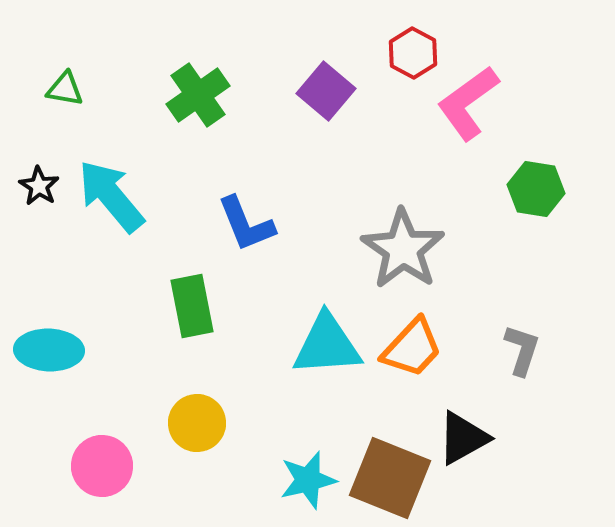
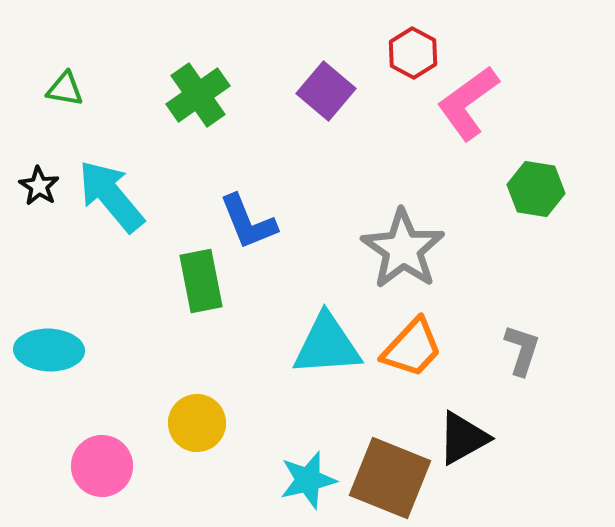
blue L-shape: moved 2 px right, 2 px up
green rectangle: moved 9 px right, 25 px up
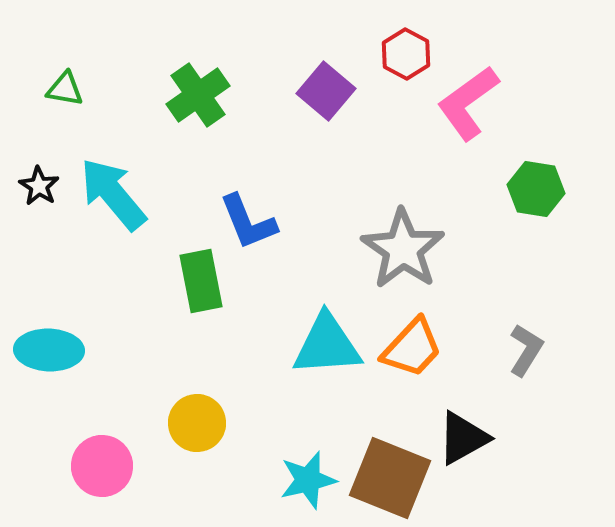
red hexagon: moved 7 px left, 1 px down
cyan arrow: moved 2 px right, 2 px up
gray L-shape: moved 4 px right; rotated 14 degrees clockwise
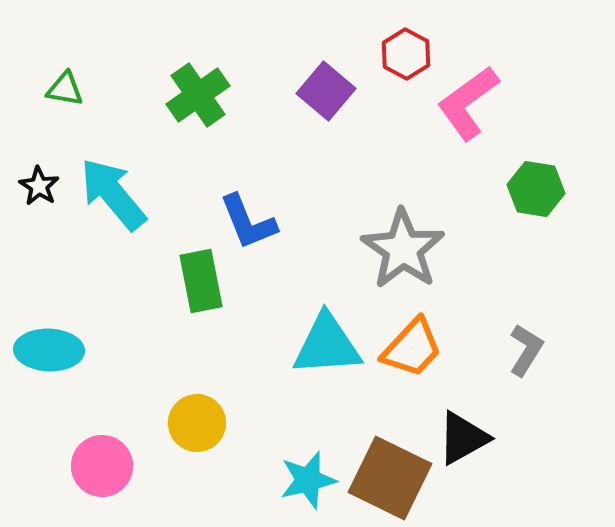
brown square: rotated 4 degrees clockwise
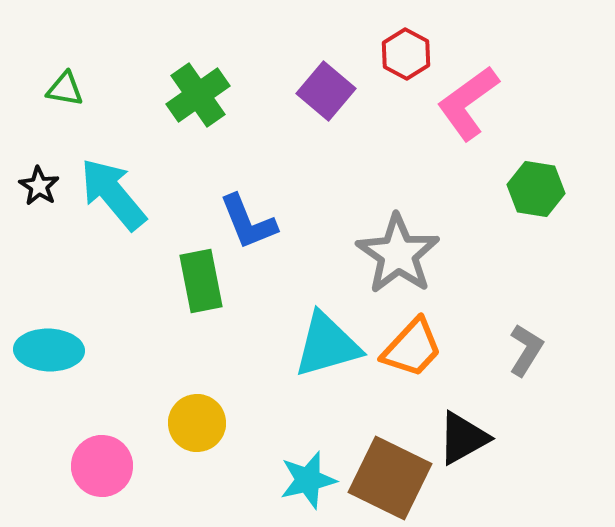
gray star: moved 5 px left, 5 px down
cyan triangle: rotated 12 degrees counterclockwise
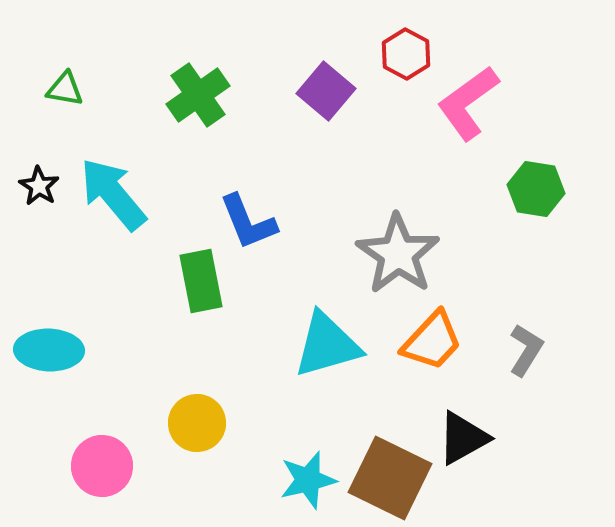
orange trapezoid: moved 20 px right, 7 px up
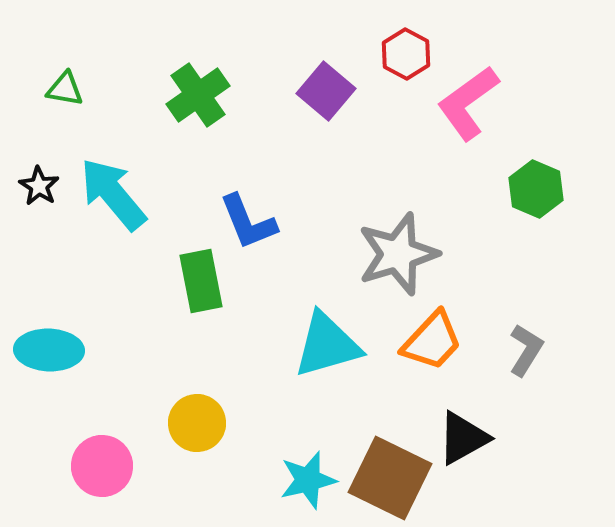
green hexagon: rotated 14 degrees clockwise
gray star: rotated 20 degrees clockwise
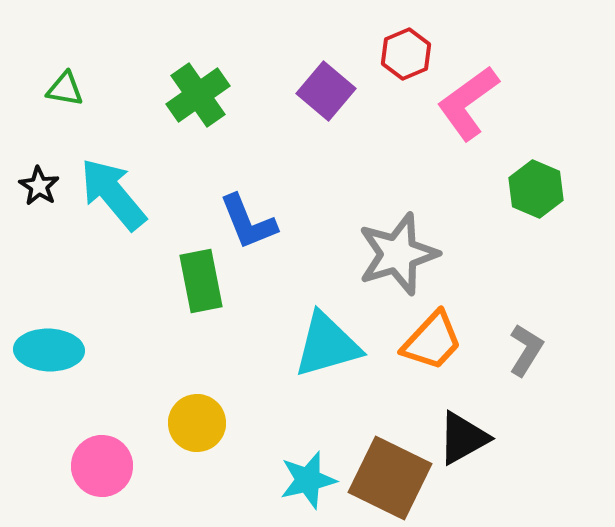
red hexagon: rotated 9 degrees clockwise
